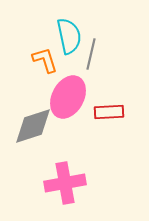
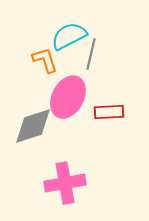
cyan semicircle: rotated 105 degrees counterclockwise
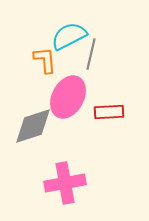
orange L-shape: rotated 12 degrees clockwise
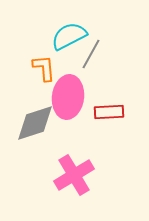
gray line: rotated 16 degrees clockwise
orange L-shape: moved 1 px left, 8 px down
pink ellipse: rotated 21 degrees counterclockwise
gray diamond: moved 2 px right, 3 px up
pink cross: moved 9 px right, 8 px up; rotated 21 degrees counterclockwise
